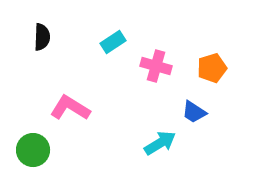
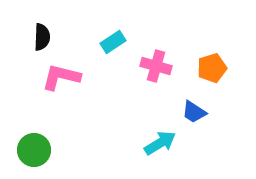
pink L-shape: moved 9 px left, 31 px up; rotated 18 degrees counterclockwise
green circle: moved 1 px right
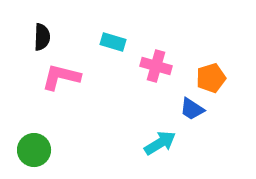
cyan rectangle: rotated 50 degrees clockwise
orange pentagon: moved 1 px left, 10 px down
blue trapezoid: moved 2 px left, 3 px up
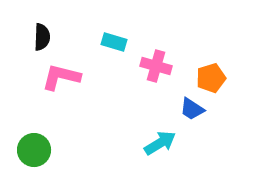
cyan rectangle: moved 1 px right
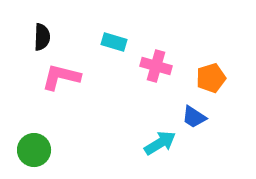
blue trapezoid: moved 2 px right, 8 px down
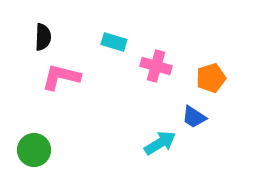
black semicircle: moved 1 px right
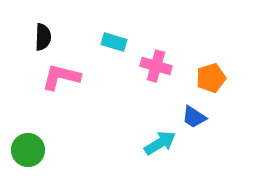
green circle: moved 6 px left
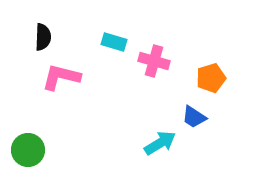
pink cross: moved 2 px left, 5 px up
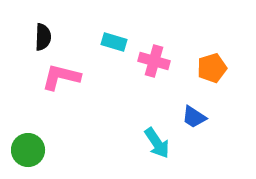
orange pentagon: moved 1 px right, 10 px up
cyan arrow: moved 3 px left; rotated 88 degrees clockwise
